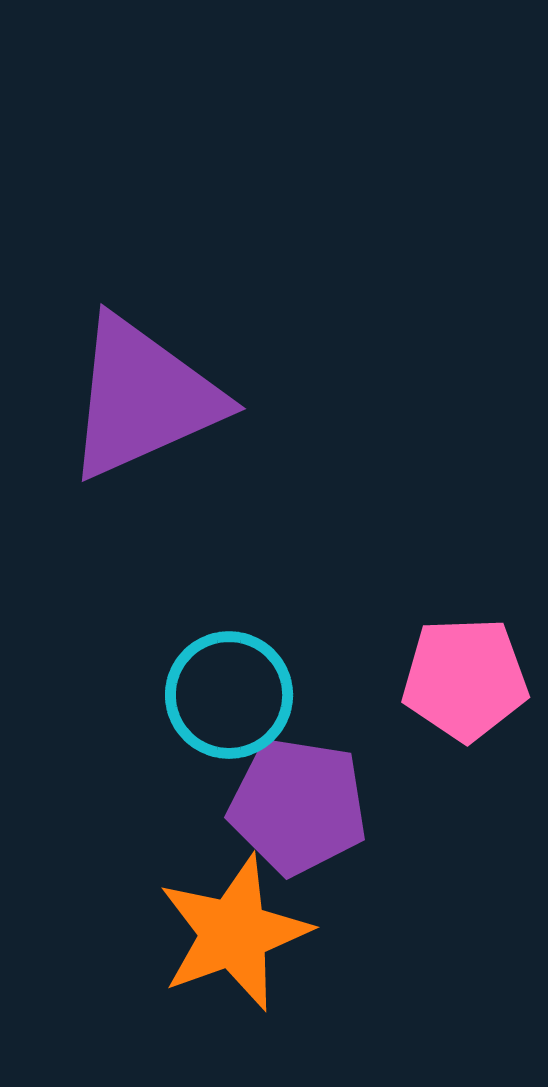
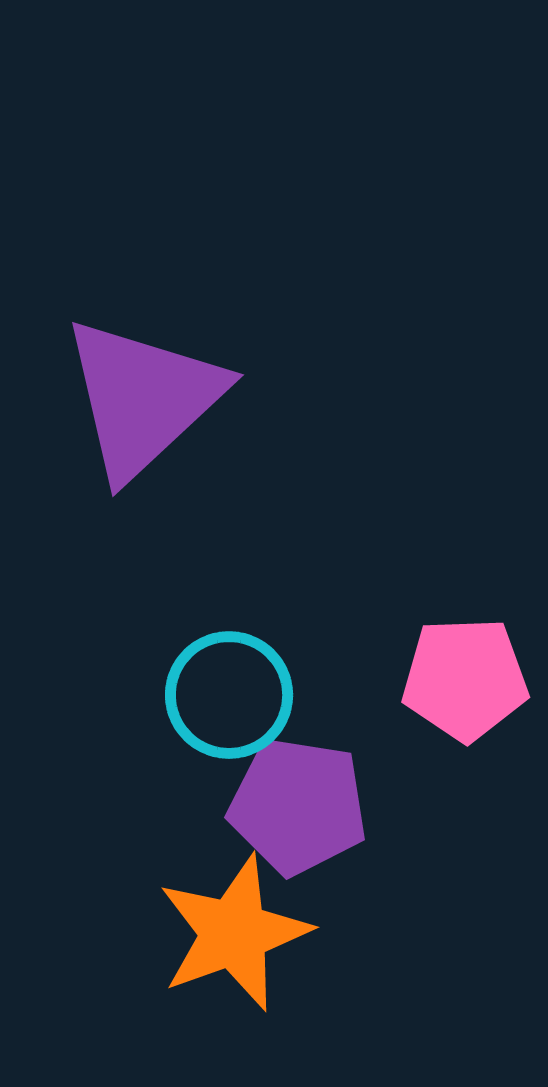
purple triangle: rotated 19 degrees counterclockwise
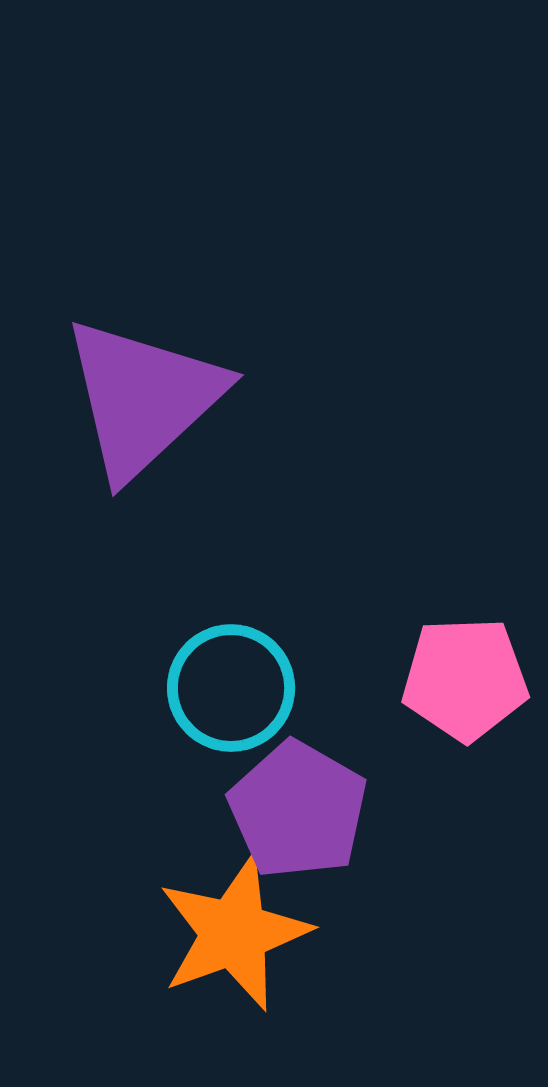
cyan circle: moved 2 px right, 7 px up
purple pentagon: moved 4 px down; rotated 21 degrees clockwise
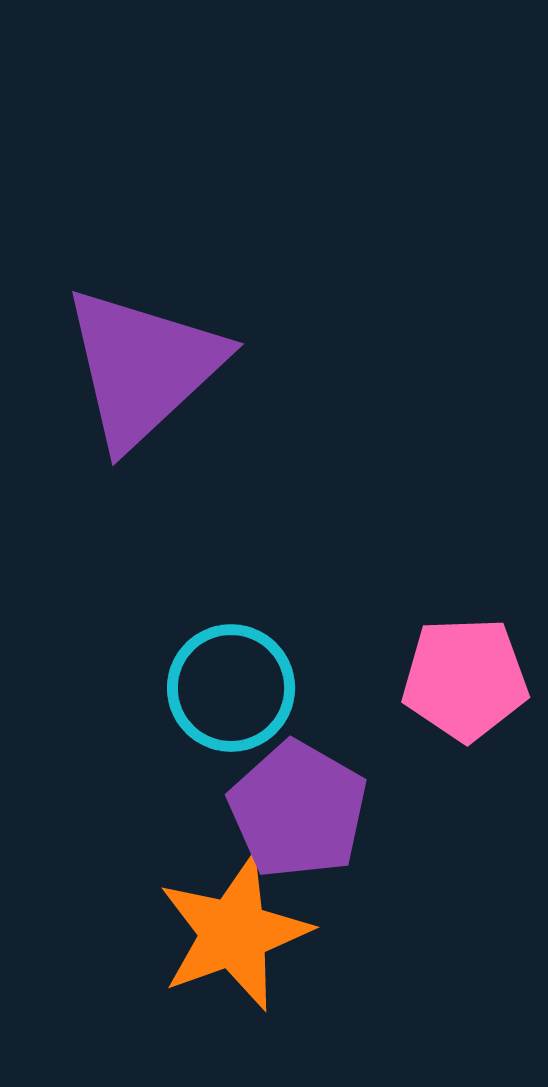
purple triangle: moved 31 px up
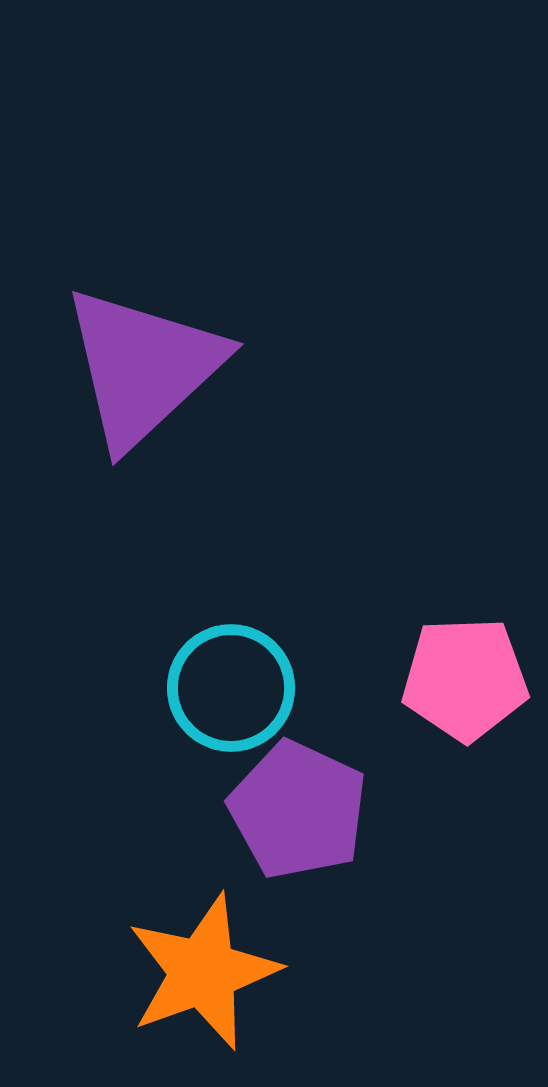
purple pentagon: rotated 5 degrees counterclockwise
orange star: moved 31 px left, 39 px down
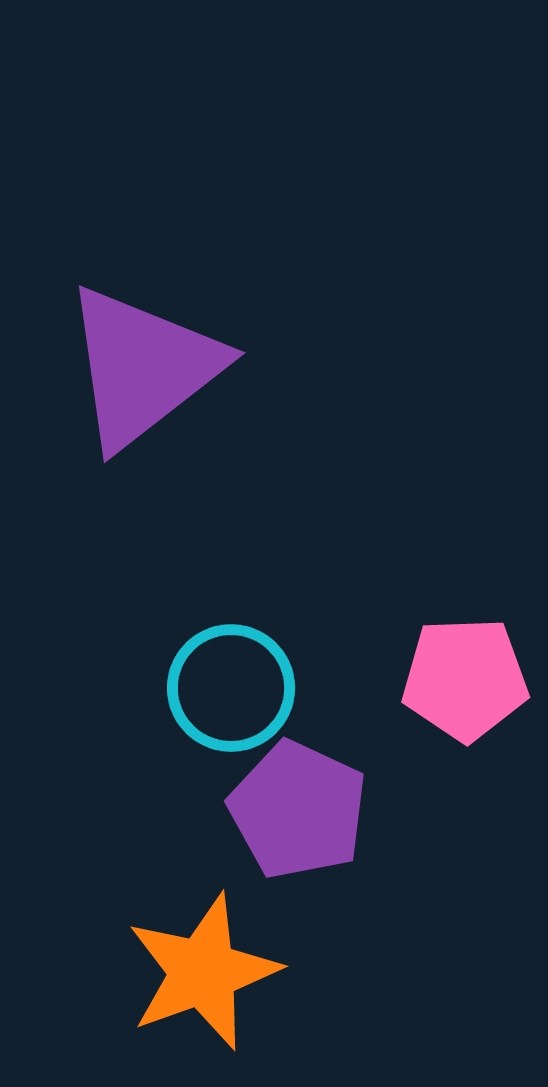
purple triangle: rotated 5 degrees clockwise
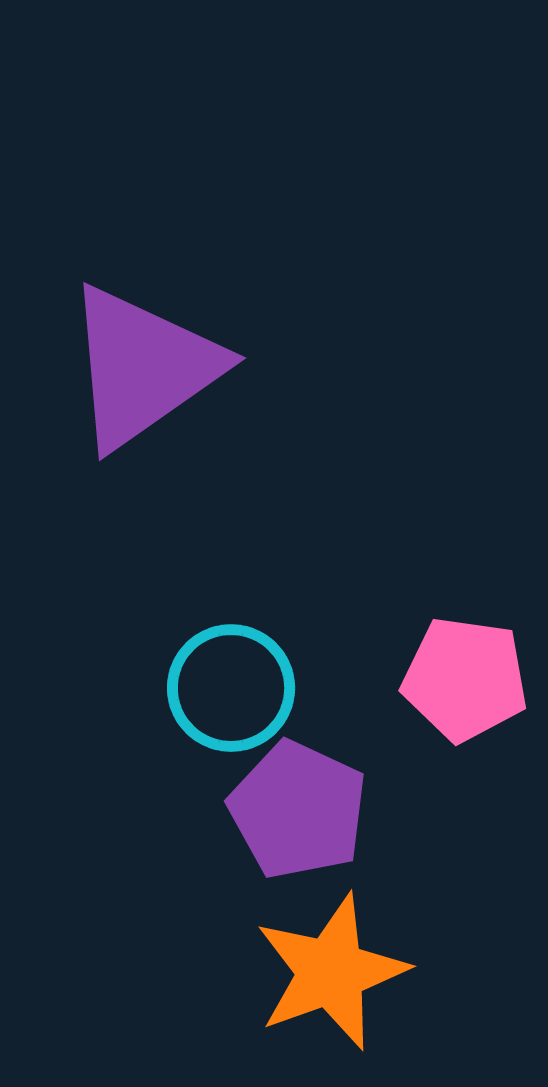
purple triangle: rotated 3 degrees clockwise
pink pentagon: rotated 10 degrees clockwise
orange star: moved 128 px right
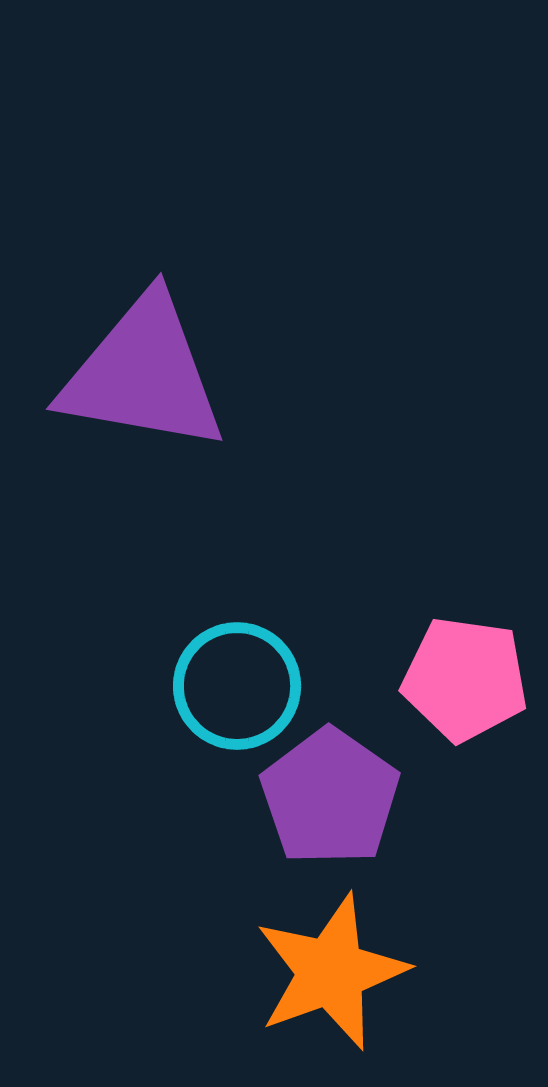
purple triangle: moved 7 px down; rotated 45 degrees clockwise
cyan circle: moved 6 px right, 2 px up
purple pentagon: moved 32 px right, 13 px up; rotated 10 degrees clockwise
